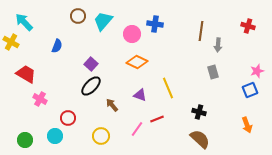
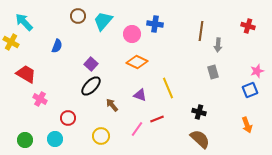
cyan circle: moved 3 px down
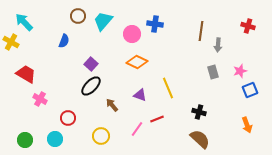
blue semicircle: moved 7 px right, 5 px up
pink star: moved 17 px left
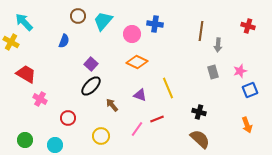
cyan circle: moved 6 px down
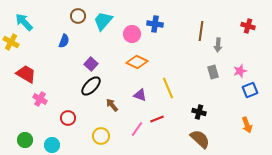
cyan circle: moved 3 px left
